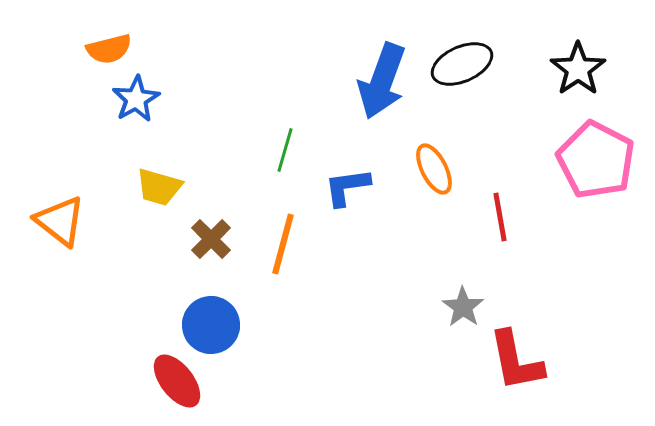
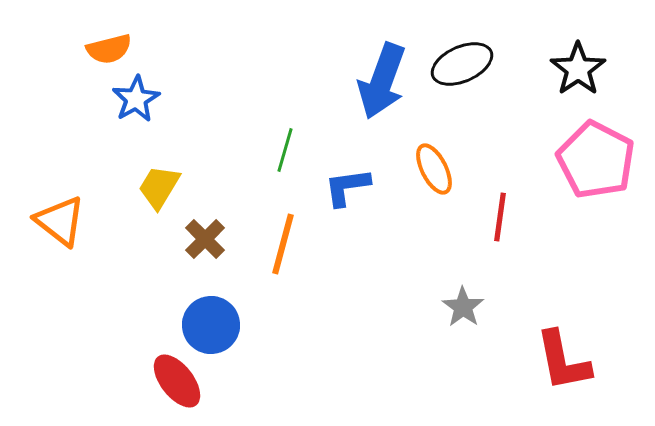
yellow trapezoid: rotated 105 degrees clockwise
red line: rotated 18 degrees clockwise
brown cross: moved 6 px left
red L-shape: moved 47 px right
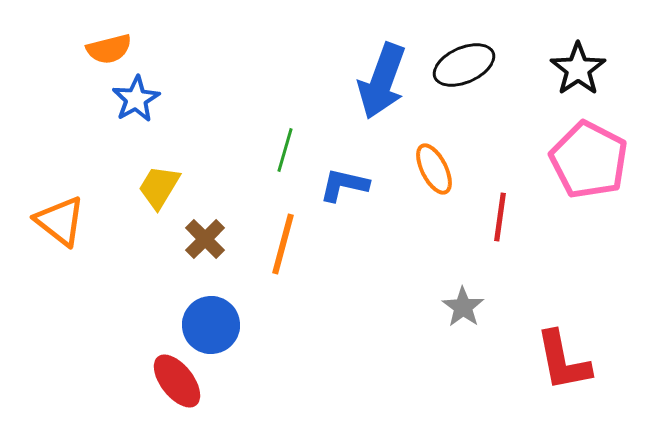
black ellipse: moved 2 px right, 1 px down
pink pentagon: moved 7 px left
blue L-shape: moved 3 px left, 2 px up; rotated 21 degrees clockwise
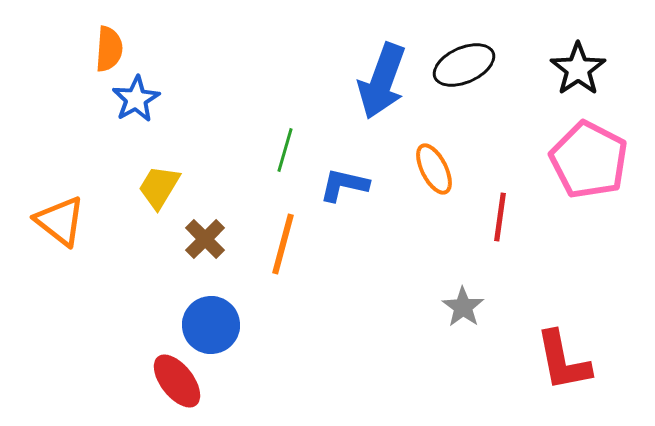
orange semicircle: rotated 72 degrees counterclockwise
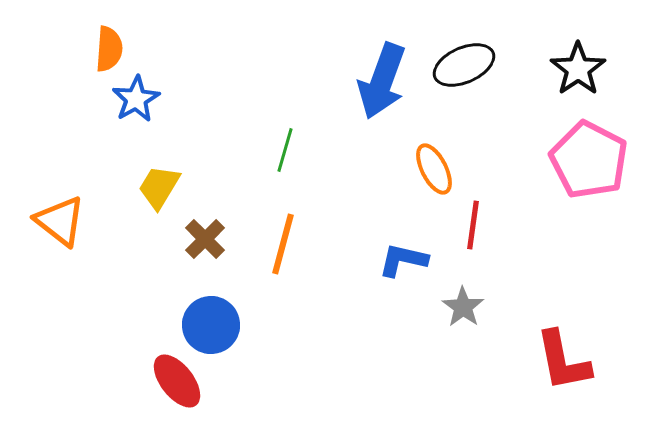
blue L-shape: moved 59 px right, 75 px down
red line: moved 27 px left, 8 px down
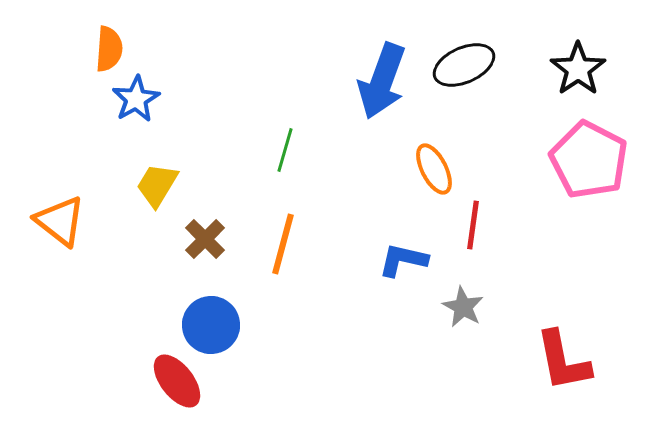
yellow trapezoid: moved 2 px left, 2 px up
gray star: rotated 6 degrees counterclockwise
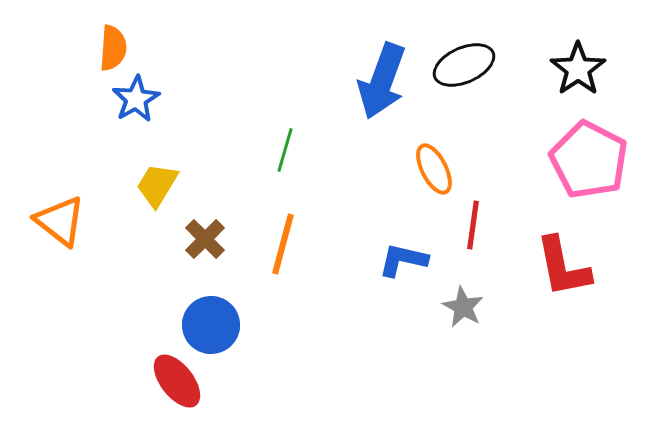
orange semicircle: moved 4 px right, 1 px up
red L-shape: moved 94 px up
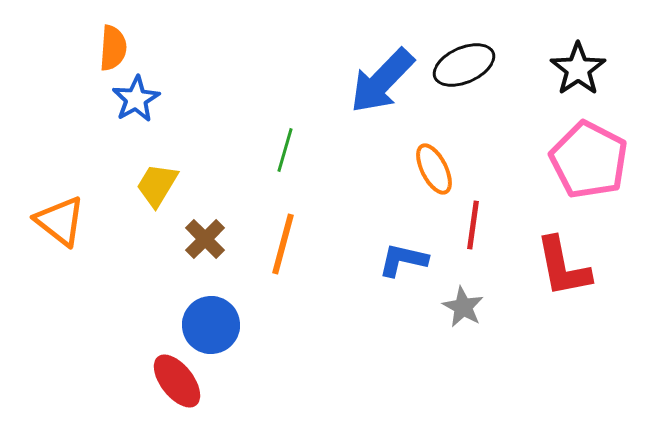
blue arrow: rotated 24 degrees clockwise
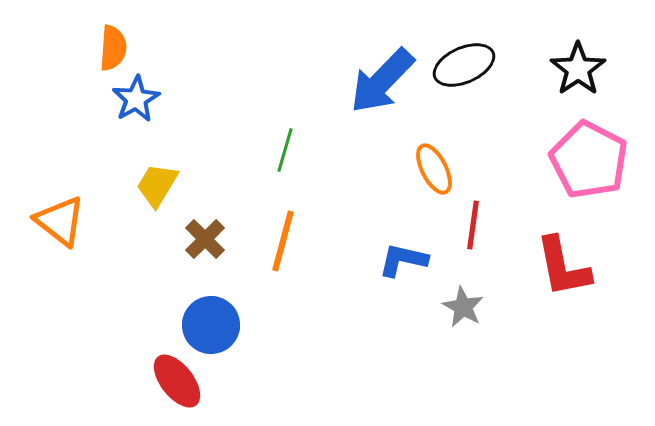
orange line: moved 3 px up
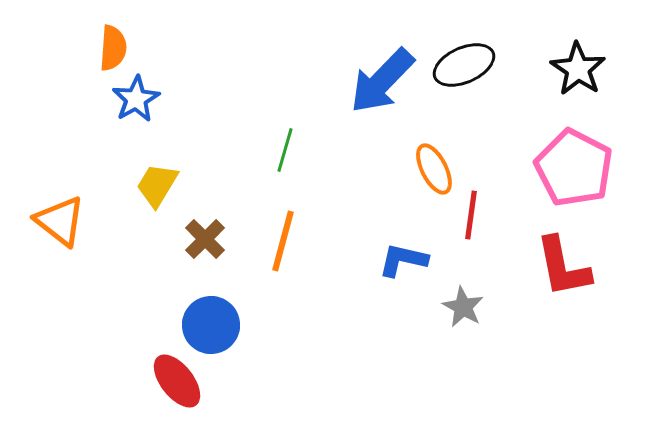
black star: rotated 4 degrees counterclockwise
pink pentagon: moved 15 px left, 8 px down
red line: moved 2 px left, 10 px up
